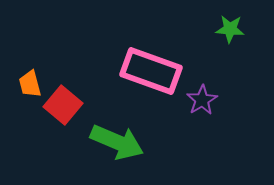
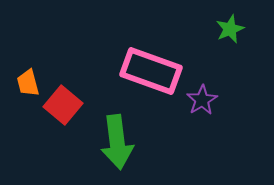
green star: rotated 28 degrees counterclockwise
orange trapezoid: moved 2 px left, 1 px up
green arrow: rotated 60 degrees clockwise
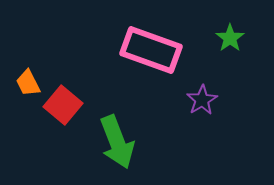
green star: moved 9 px down; rotated 12 degrees counterclockwise
pink rectangle: moved 21 px up
orange trapezoid: rotated 12 degrees counterclockwise
green arrow: rotated 14 degrees counterclockwise
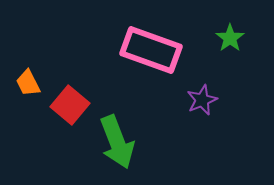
purple star: rotated 8 degrees clockwise
red square: moved 7 px right
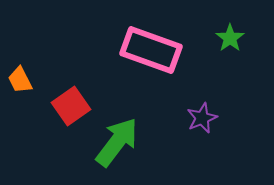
orange trapezoid: moved 8 px left, 3 px up
purple star: moved 18 px down
red square: moved 1 px right, 1 px down; rotated 15 degrees clockwise
green arrow: rotated 122 degrees counterclockwise
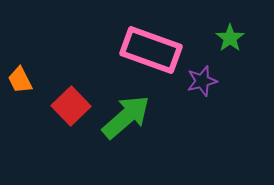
red square: rotated 9 degrees counterclockwise
purple star: moved 37 px up; rotated 8 degrees clockwise
green arrow: moved 9 px right, 25 px up; rotated 12 degrees clockwise
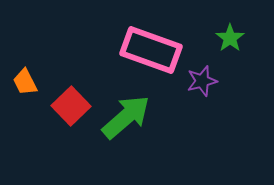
orange trapezoid: moved 5 px right, 2 px down
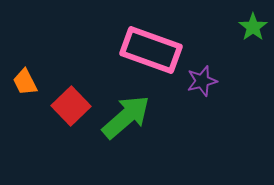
green star: moved 23 px right, 11 px up
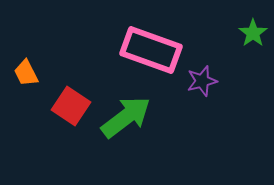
green star: moved 6 px down
orange trapezoid: moved 1 px right, 9 px up
red square: rotated 12 degrees counterclockwise
green arrow: rotated 4 degrees clockwise
